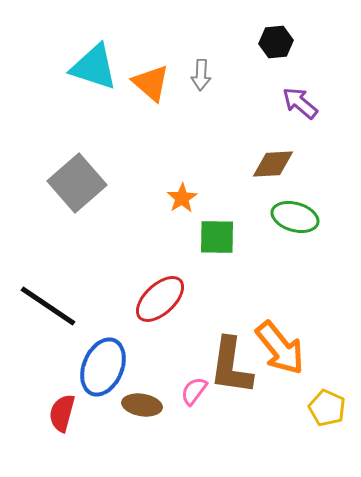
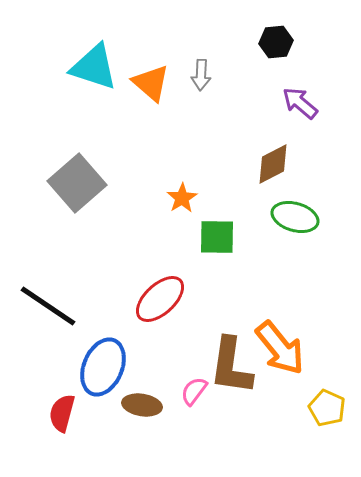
brown diamond: rotated 24 degrees counterclockwise
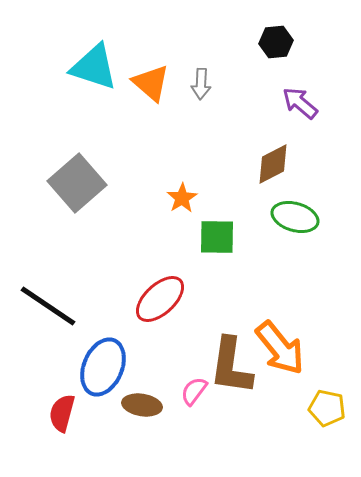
gray arrow: moved 9 px down
yellow pentagon: rotated 12 degrees counterclockwise
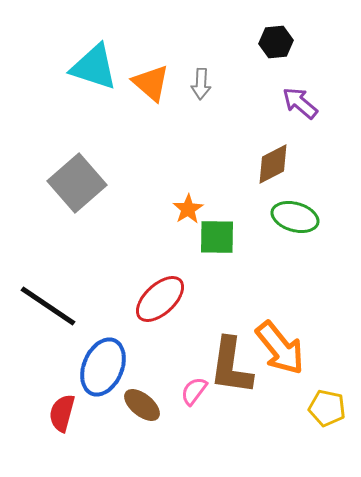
orange star: moved 6 px right, 11 px down
brown ellipse: rotated 30 degrees clockwise
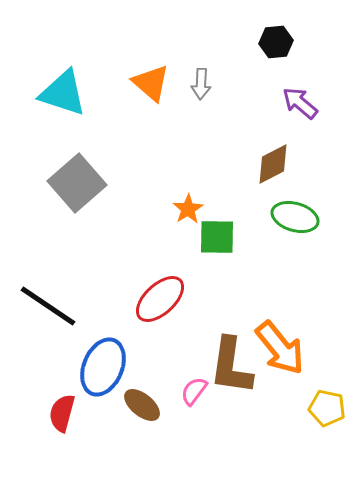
cyan triangle: moved 31 px left, 26 px down
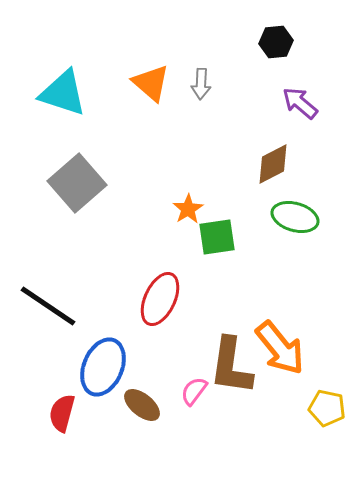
green square: rotated 9 degrees counterclockwise
red ellipse: rotated 22 degrees counterclockwise
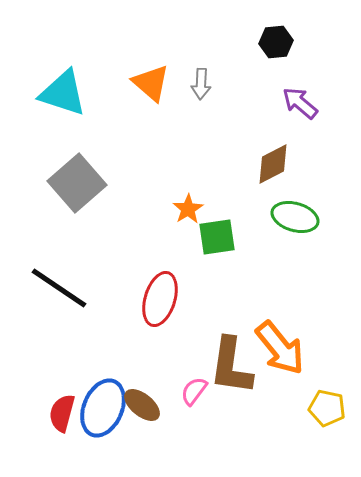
red ellipse: rotated 8 degrees counterclockwise
black line: moved 11 px right, 18 px up
blue ellipse: moved 41 px down
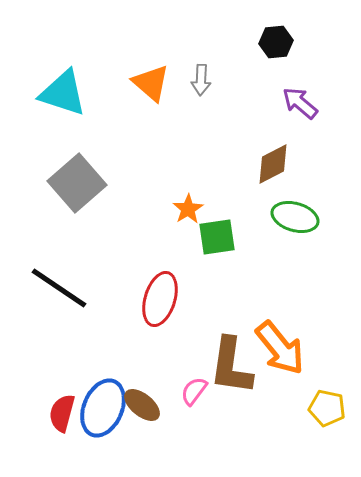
gray arrow: moved 4 px up
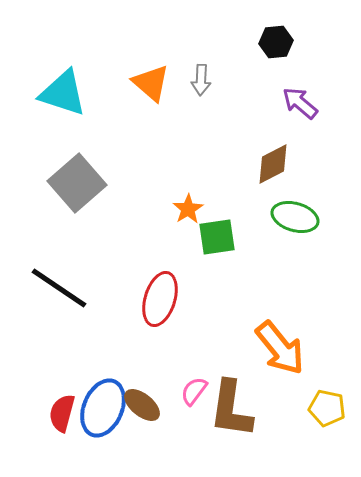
brown L-shape: moved 43 px down
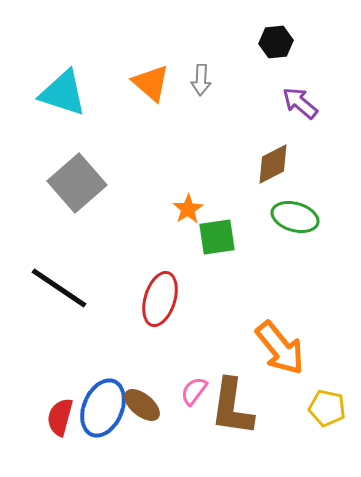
brown L-shape: moved 1 px right, 2 px up
red semicircle: moved 2 px left, 4 px down
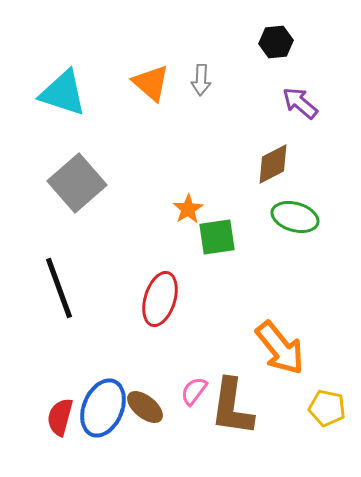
black line: rotated 36 degrees clockwise
brown ellipse: moved 3 px right, 2 px down
